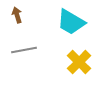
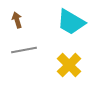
brown arrow: moved 5 px down
yellow cross: moved 10 px left, 3 px down
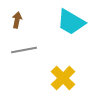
brown arrow: rotated 28 degrees clockwise
yellow cross: moved 6 px left, 13 px down
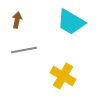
yellow cross: moved 2 px up; rotated 15 degrees counterclockwise
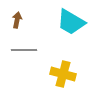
gray line: rotated 10 degrees clockwise
yellow cross: moved 2 px up; rotated 15 degrees counterclockwise
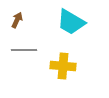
brown arrow: rotated 14 degrees clockwise
yellow cross: moved 8 px up; rotated 10 degrees counterclockwise
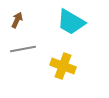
gray line: moved 1 px left, 1 px up; rotated 10 degrees counterclockwise
yellow cross: rotated 15 degrees clockwise
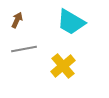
gray line: moved 1 px right
yellow cross: rotated 30 degrees clockwise
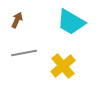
gray line: moved 4 px down
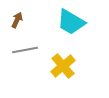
gray line: moved 1 px right, 3 px up
